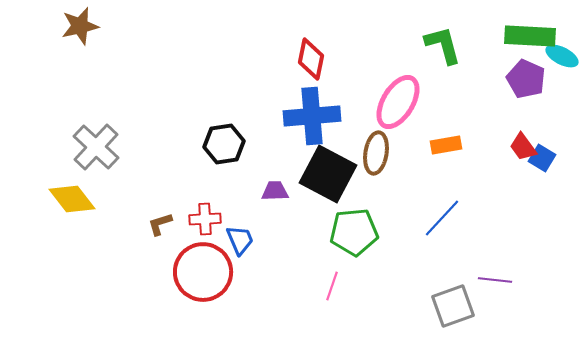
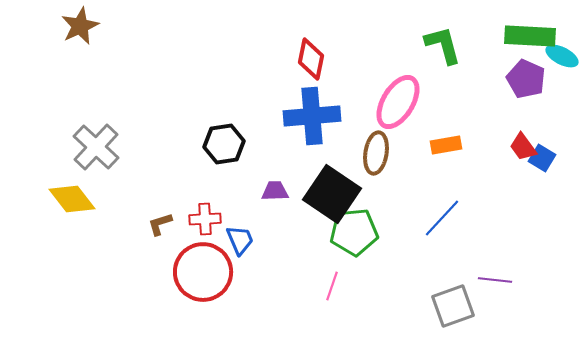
brown star: rotated 12 degrees counterclockwise
black square: moved 4 px right, 20 px down; rotated 6 degrees clockwise
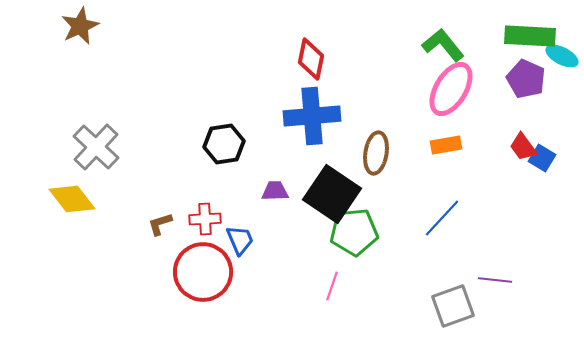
green L-shape: rotated 24 degrees counterclockwise
pink ellipse: moved 53 px right, 13 px up
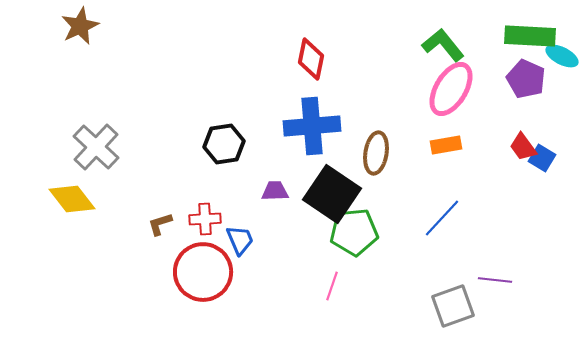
blue cross: moved 10 px down
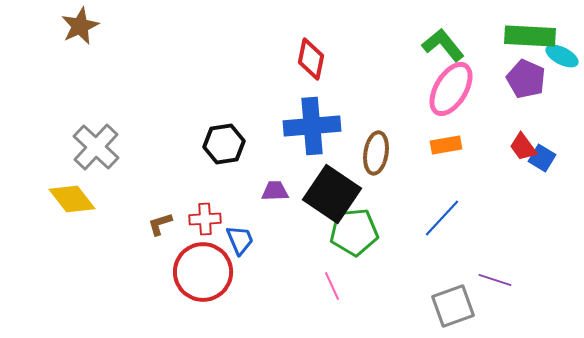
purple line: rotated 12 degrees clockwise
pink line: rotated 44 degrees counterclockwise
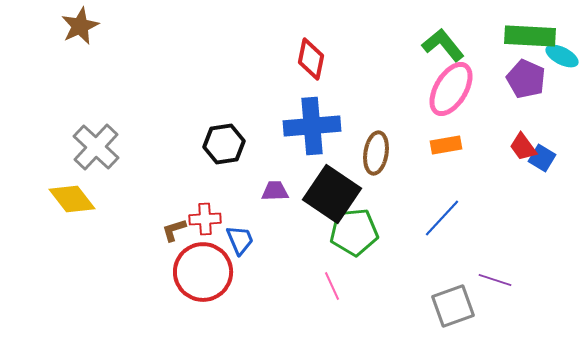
brown L-shape: moved 14 px right, 6 px down
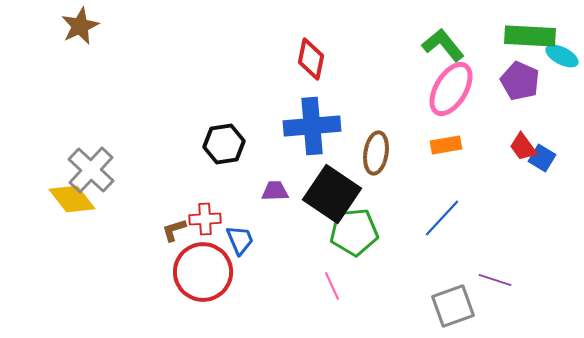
purple pentagon: moved 6 px left, 2 px down
gray cross: moved 5 px left, 23 px down
